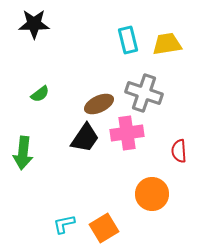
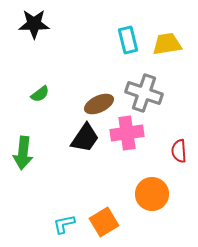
orange square: moved 6 px up
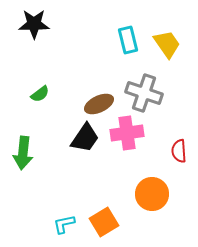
yellow trapezoid: rotated 64 degrees clockwise
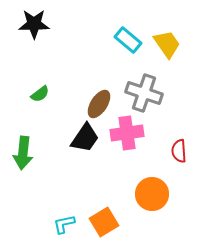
cyan rectangle: rotated 36 degrees counterclockwise
brown ellipse: rotated 32 degrees counterclockwise
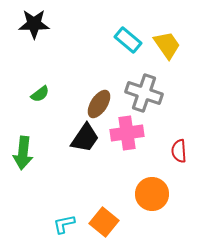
yellow trapezoid: moved 1 px down
orange square: rotated 20 degrees counterclockwise
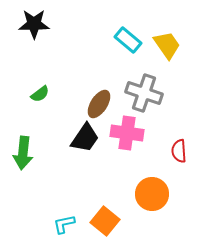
pink cross: rotated 16 degrees clockwise
orange square: moved 1 px right, 1 px up
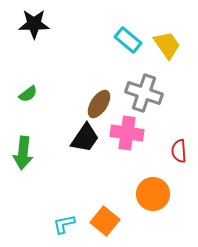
green semicircle: moved 12 px left
orange circle: moved 1 px right
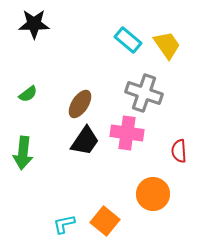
brown ellipse: moved 19 px left
black trapezoid: moved 3 px down
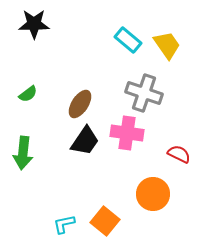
red semicircle: moved 3 px down; rotated 120 degrees clockwise
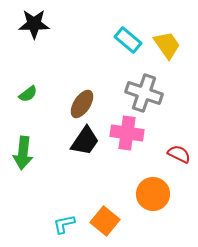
brown ellipse: moved 2 px right
